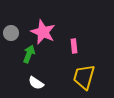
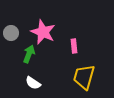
white semicircle: moved 3 px left
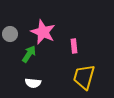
gray circle: moved 1 px left, 1 px down
green arrow: rotated 12 degrees clockwise
white semicircle: rotated 28 degrees counterclockwise
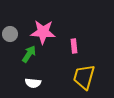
pink star: rotated 20 degrees counterclockwise
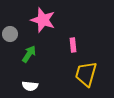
pink star: moved 12 px up; rotated 15 degrees clockwise
pink rectangle: moved 1 px left, 1 px up
yellow trapezoid: moved 2 px right, 3 px up
white semicircle: moved 3 px left, 3 px down
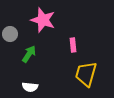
white semicircle: moved 1 px down
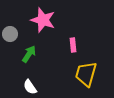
white semicircle: rotated 49 degrees clockwise
